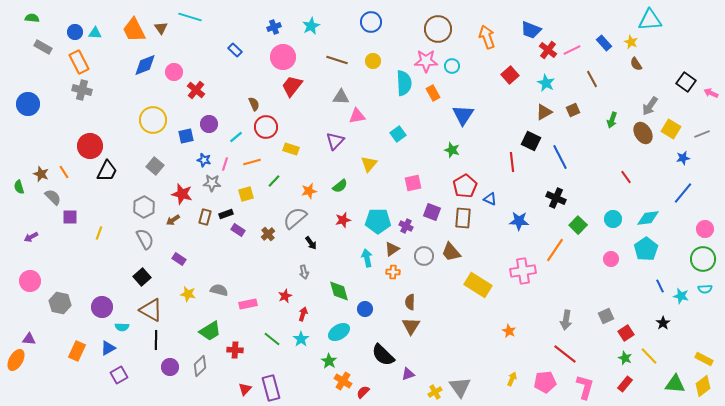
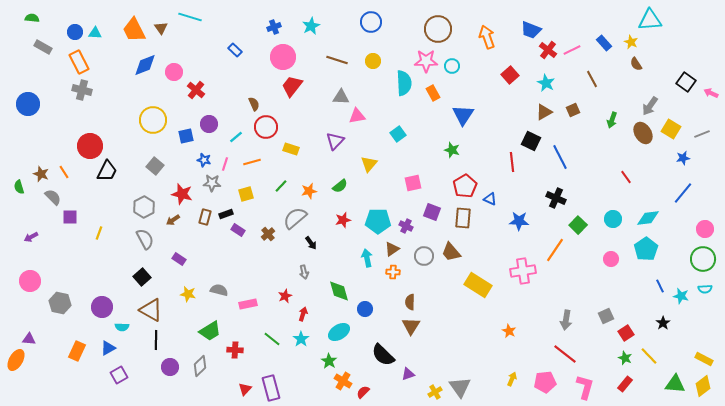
green line at (274, 181): moved 7 px right, 5 px down
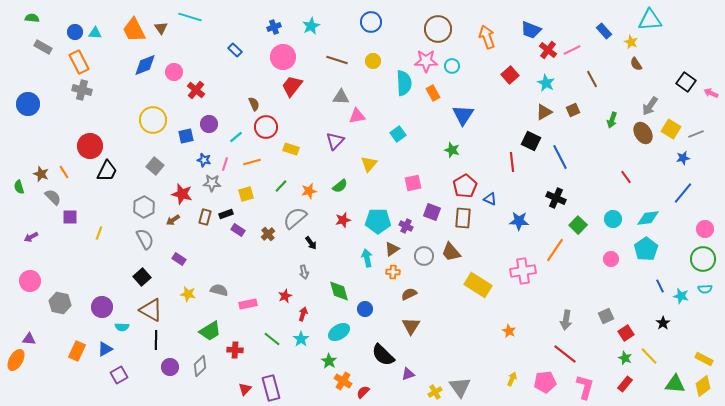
blue rectangle at (604, 43): moved 12 px up
gray line at (702, 134): moved 6 px left
brown semicircle at (410, 302): moved 1 px left, 8 px up; rotated 63 degrees clockwise
blue triangle at (108, 348): moved 3 px left, 1 px down
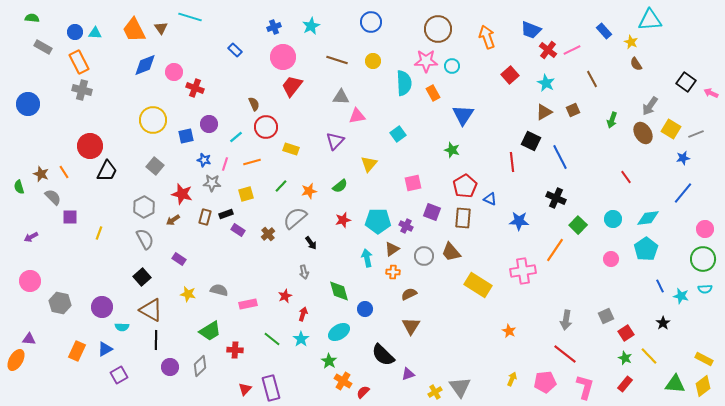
red cross at (196, 90): moved 1 px left, 2 px up; rotated 18 degrees counterclockwise
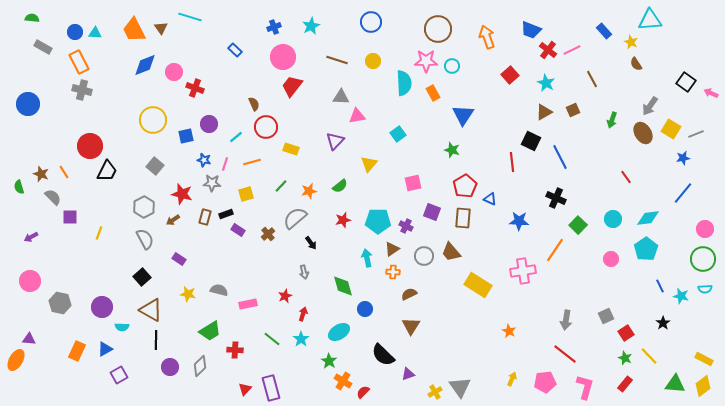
green diamond at (339, 291): moved 4 px right, 5 px up
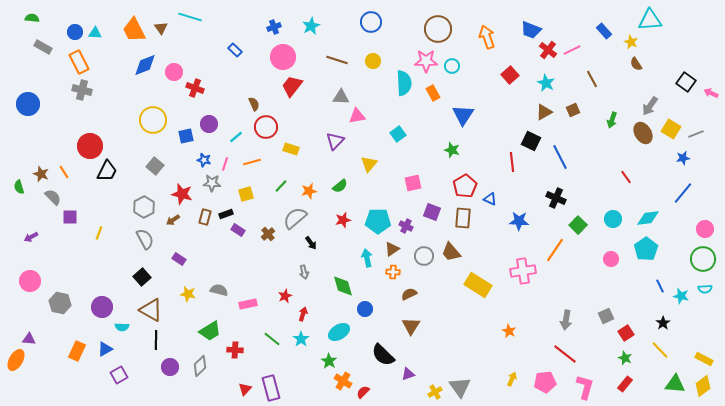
yellow line at (649, 356): moved 11 px right, 6 px up
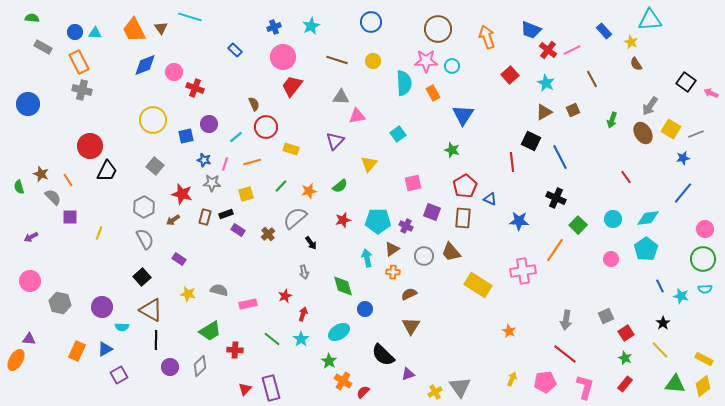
orange line at (64, 172): moved 4 px right, 8 px down
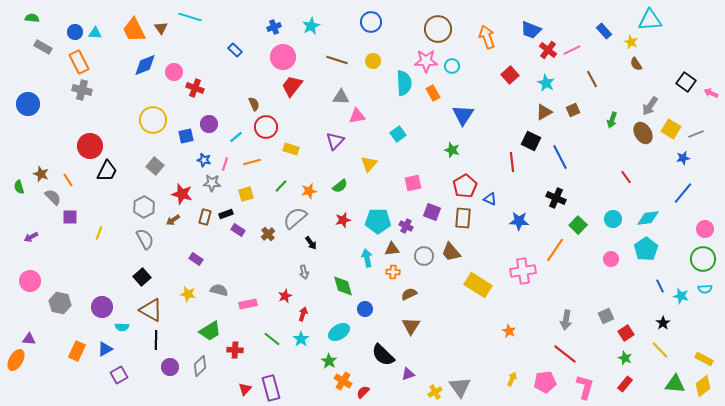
brown triangle at (392, 249): rotated 28 degrees clockwise
purple rectangle at (179, 259): moved 17 px right
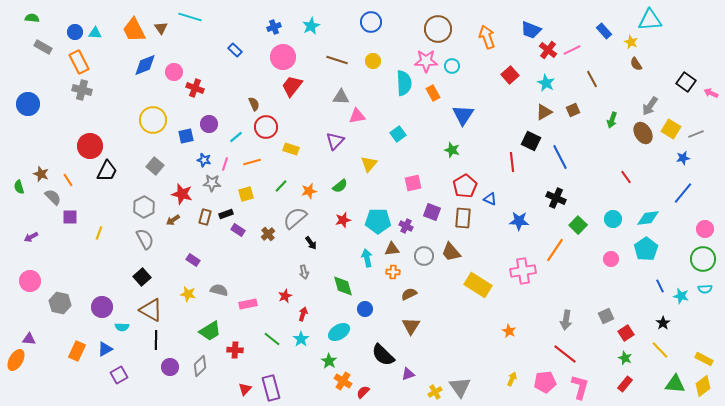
purple rectangle at (196, 259): moved 3 px left, 1 px down
pink L-shape at (585, 387): moved 5 px left
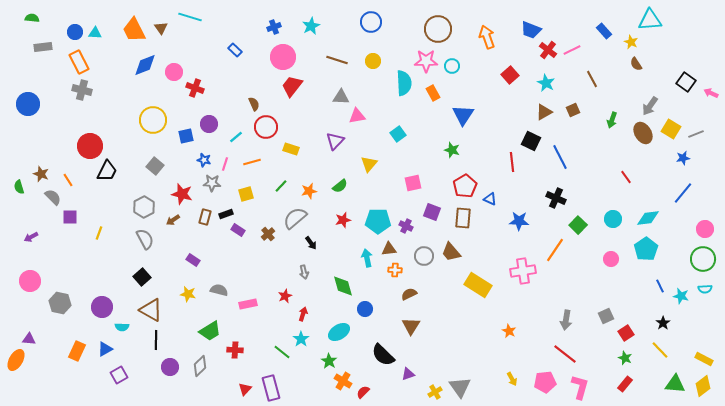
gray rectangle at (43, 47): rotated 36 degrees counterclockwise
brown triangle at (392, 249): moved 3 px left
orange cross at (393, 272): moved 2 px right, 2 px up
green line at (272, 339): moved 10 px right, 13 px down
yellow arrow at (512, 379): rotated 128 degrees clockwise
